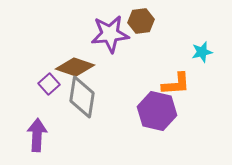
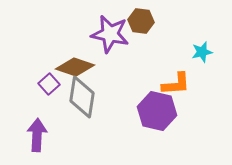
brown hexagon: rotated 15 degrees clockwise
purple star: rotated 18 degrees clockwise
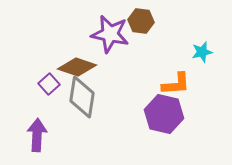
brown diamond: moved 2 px right
purple hexagon: moved 7 px right, 3 px down
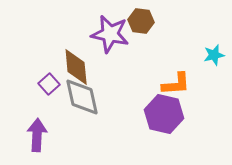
cyan star: moved 12 px right, 3 px down
brown diamond: moved 1 px left; rotated 66 degrees clockwise
gray diamond: rotated 21 degrees counterclockwise
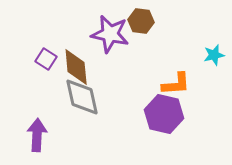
purple square: moved 3 px left, 25 px up; rotated 15 degrees counterclockwise
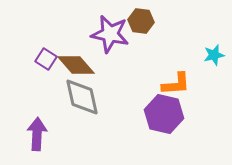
brown diamond: moved 2 px up; rotated 36 degrees counterclockwise
purple arrow: moved 1 px up
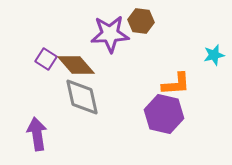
purple star: rotated 15 degrees counterclockwise
purple arrow: rotated 12 degrees counterclockwise
